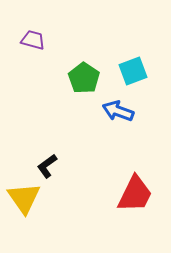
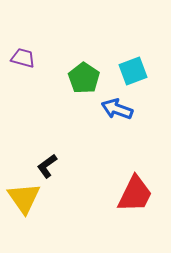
purple trapezoid: moved 10 px left, 18 px down
blue arrow: moved 1 px left, 2 px up
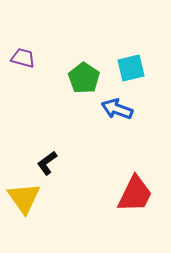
cyan square: moved 2 px left, 3 px up; rotated 8 degrees clockwise
black L-shape: moved 3 px up
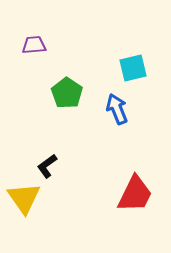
purple trapezoid: moved 11 px right, 13 px up; rotated 20 degrees counterclockwise
cyan square: moved 2 px right
green pentagon: moved 17 px left, 15 px down
blue arrow: rotated 48 degrees clockwise
black L-shape: moved 3 px down
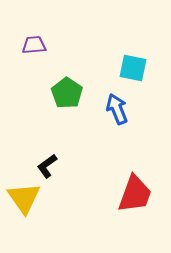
cyan square: rotated 24 degrees clockwise
red trapezoid: rotated 6 degrees counterclockwise
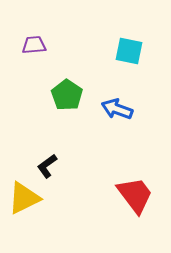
cyan square: moved 4 px left, 17 px up
green pentagon: moved 2 px down
blue arrow: rotated 48 degrees counterclockwise
red trapezoid: moved 1 px down; rotated 57 degrees counterclockwise
yellow triangle: rotated 39 degrees clockwise
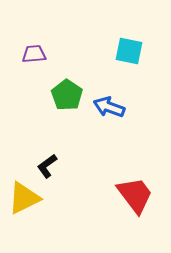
purple trapezoid: moved 9 px down
blue arrow: moved 8 px left, 2 px up
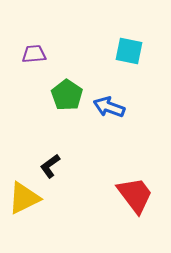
black L-shape: moved 3 px right
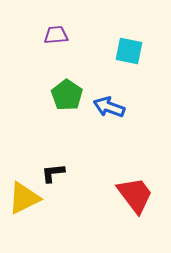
purple trapezoid: moved 22 px right, 19 px up
black L-shape: moved 3 px right, 7 px down; rotated 30 degrees clockwise
